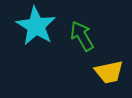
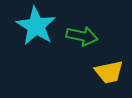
green arrow: rotated 132 degrees clockwise
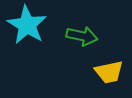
cyan star: moved 9 px left, 1 px up
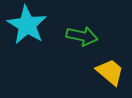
yellow trapezoid: moved 1 px right; rotated 128 degrees counterclockwise
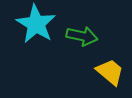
cyan star: moved 9 px right, 1 px up
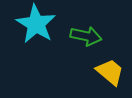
green arrow: moved 4 px right
